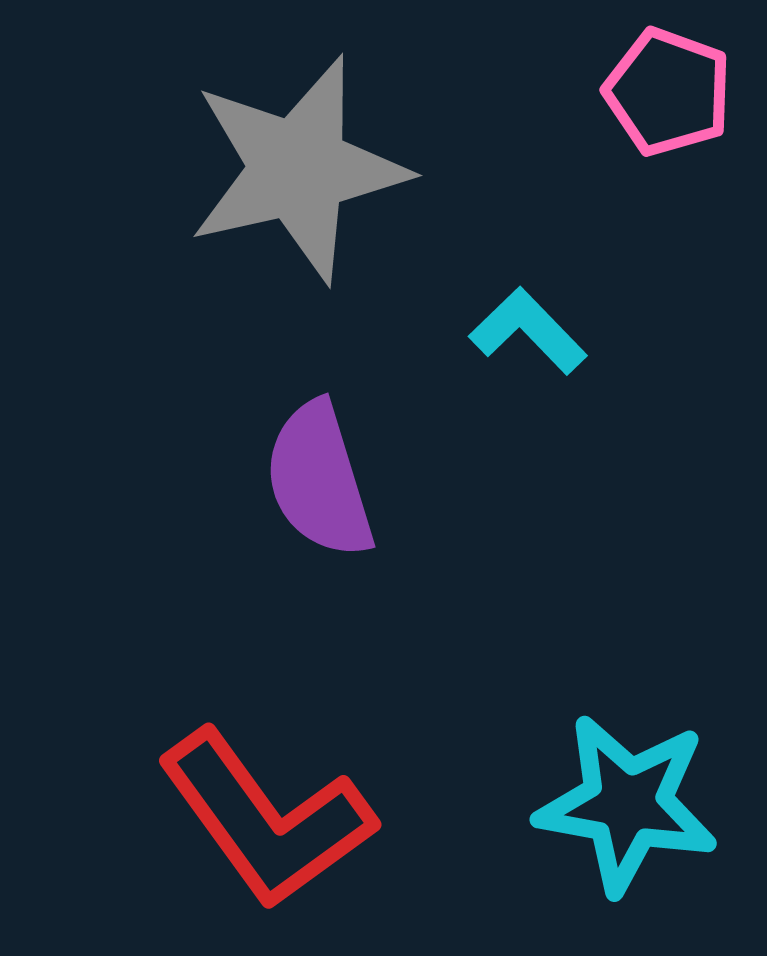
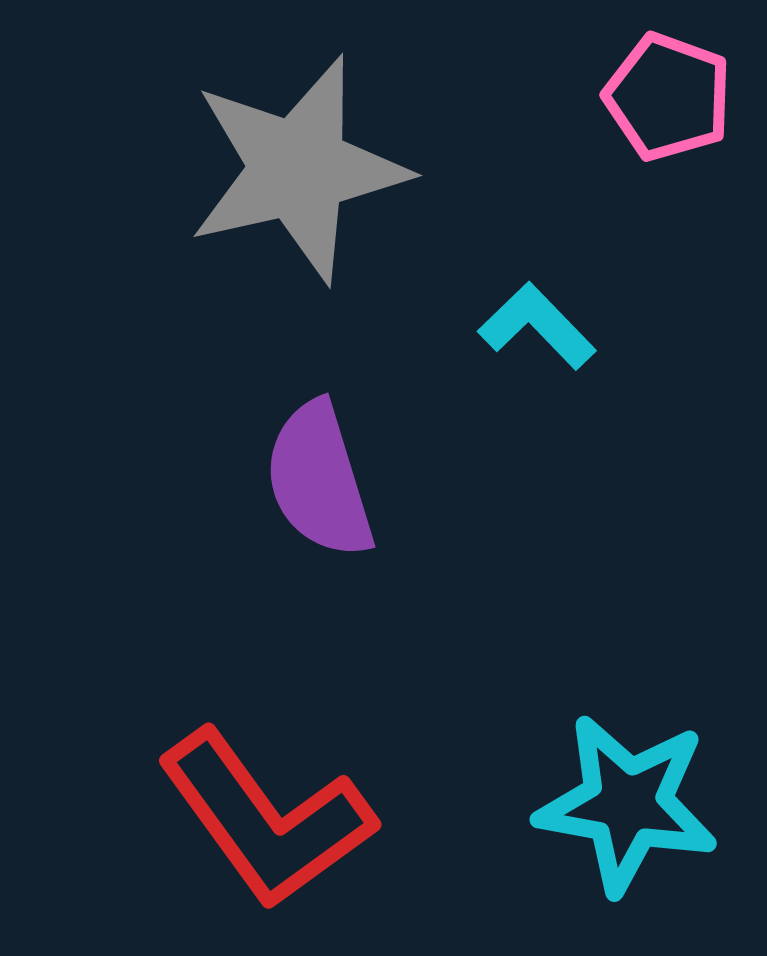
pink pentagon: moved 5 px down
cyan L-shape: moved 9 px right, 5 px up
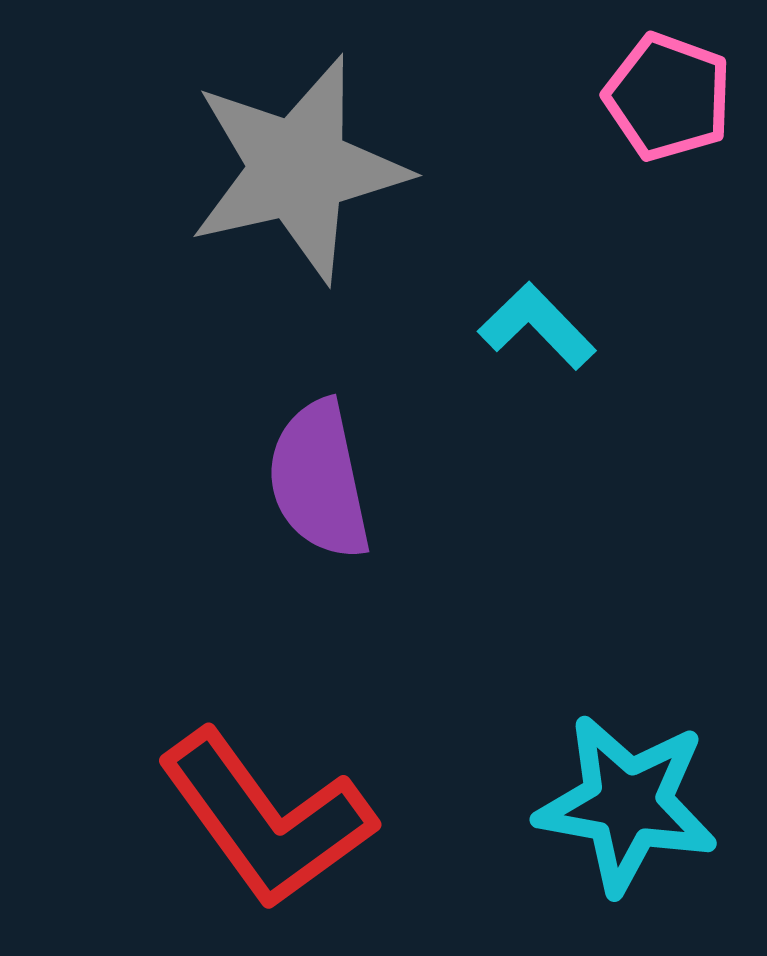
purple semicircle: rotated 5 degrees clockwise
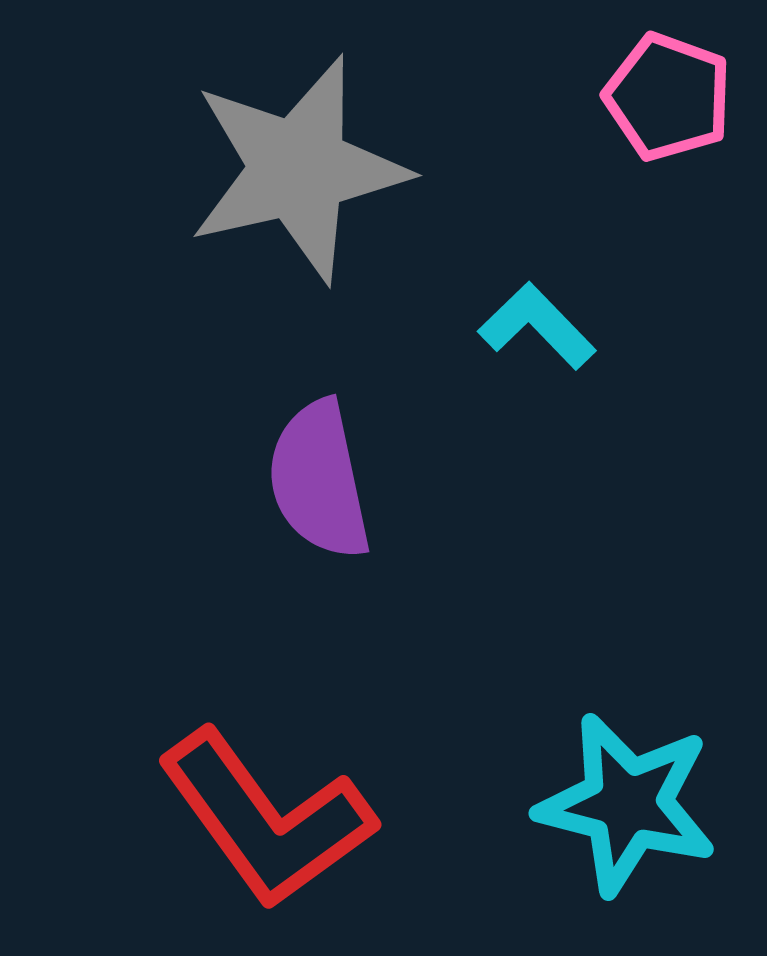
cyan star: rotated 4 degrees clockwise
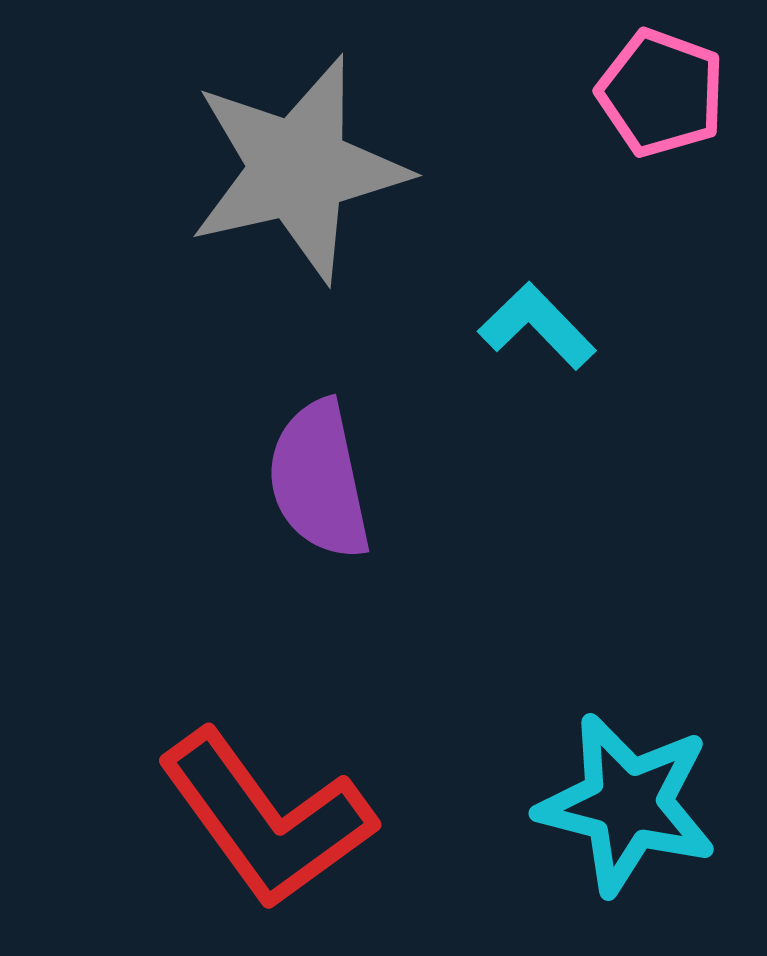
pink pentagon: moved 7 px left, 4 px up
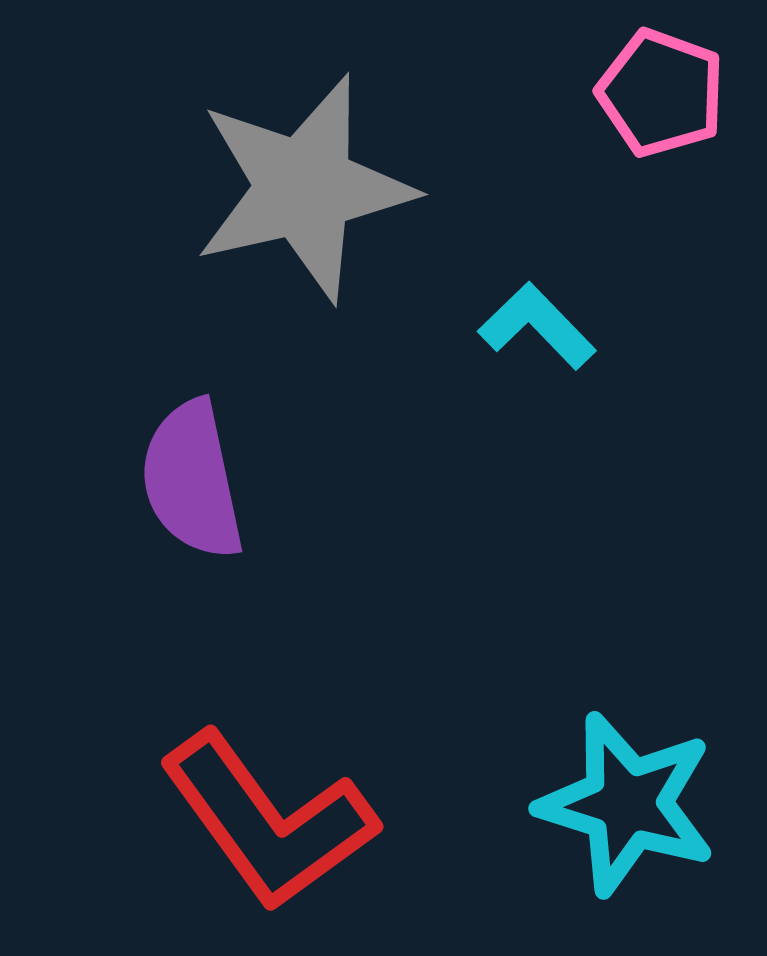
gray star: moved 6 px right, 19 px down
purple semicircle: moved 127 px left
cyan star: rotated 3 degrees clockwise
red L-shape: moved 2 px right, 2 px down
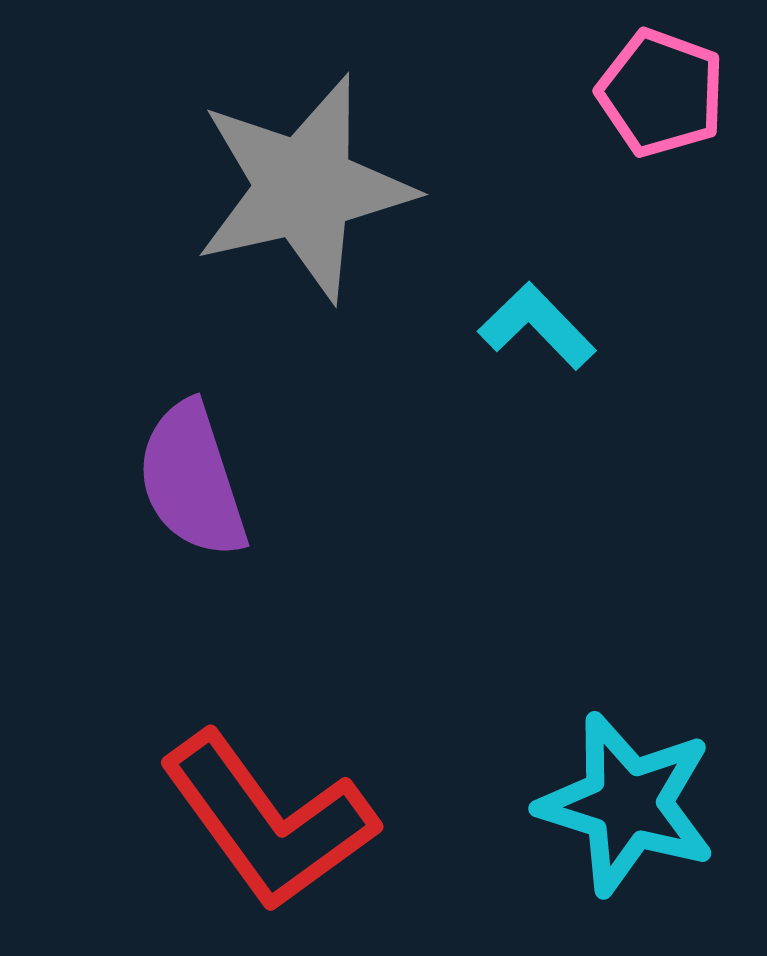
purple semicircle: rotated 6 degrees counterclockwise
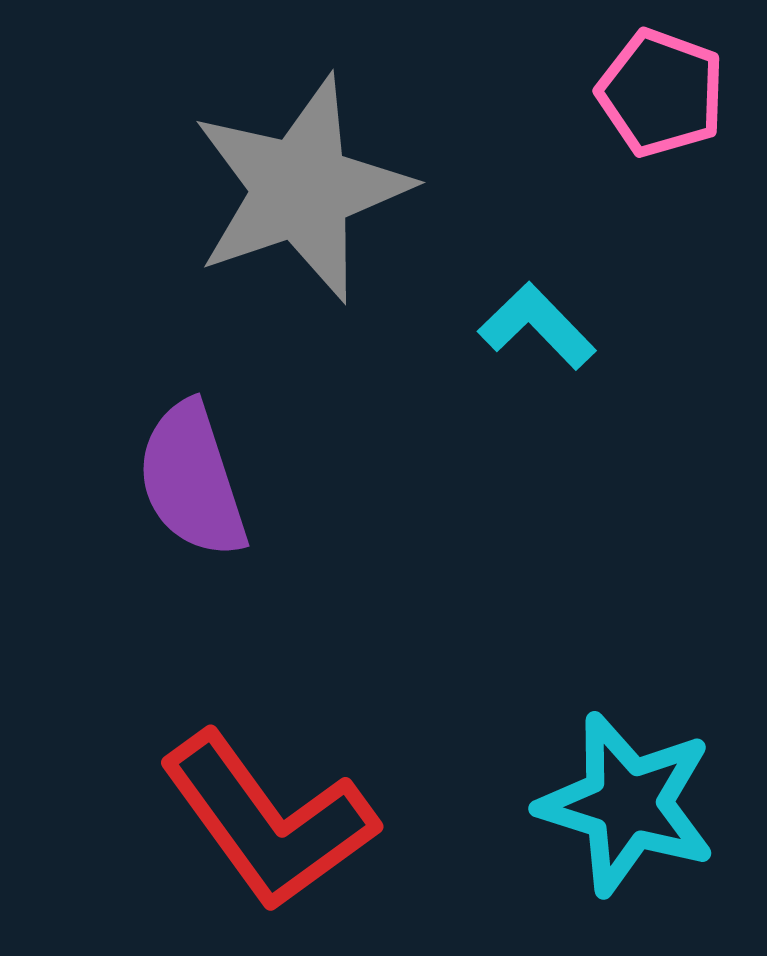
gray star: moved 3 px left, 1 px down; rotated 6 degrees counterclockwise
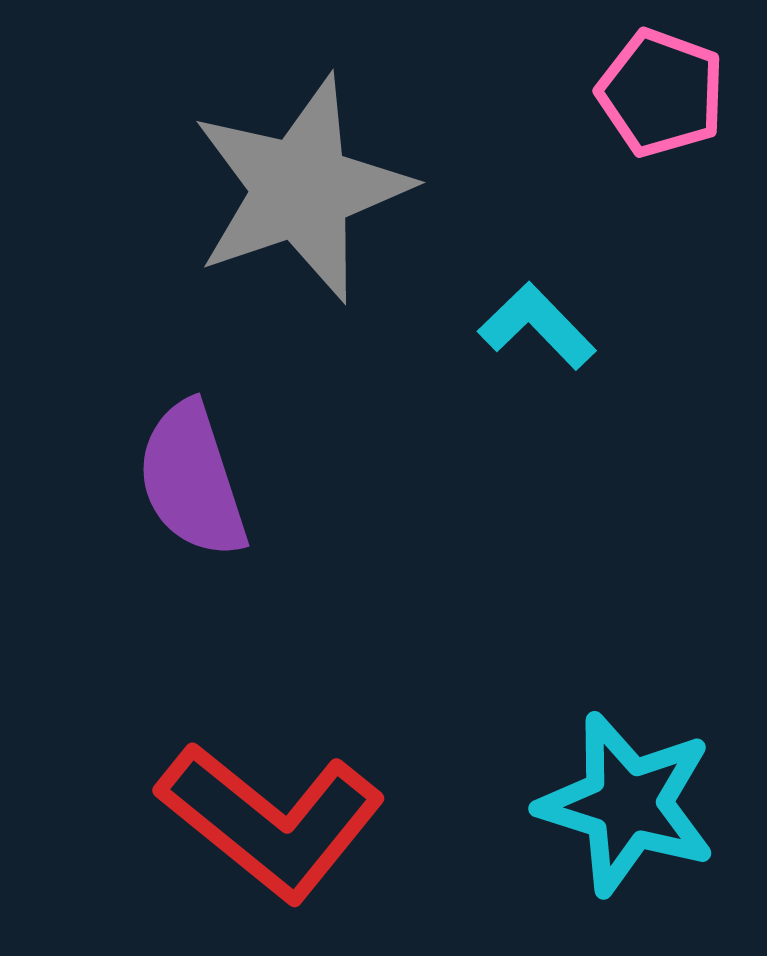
red L-shape: moved 3 px right; rotated 15 degrees counterclockwise
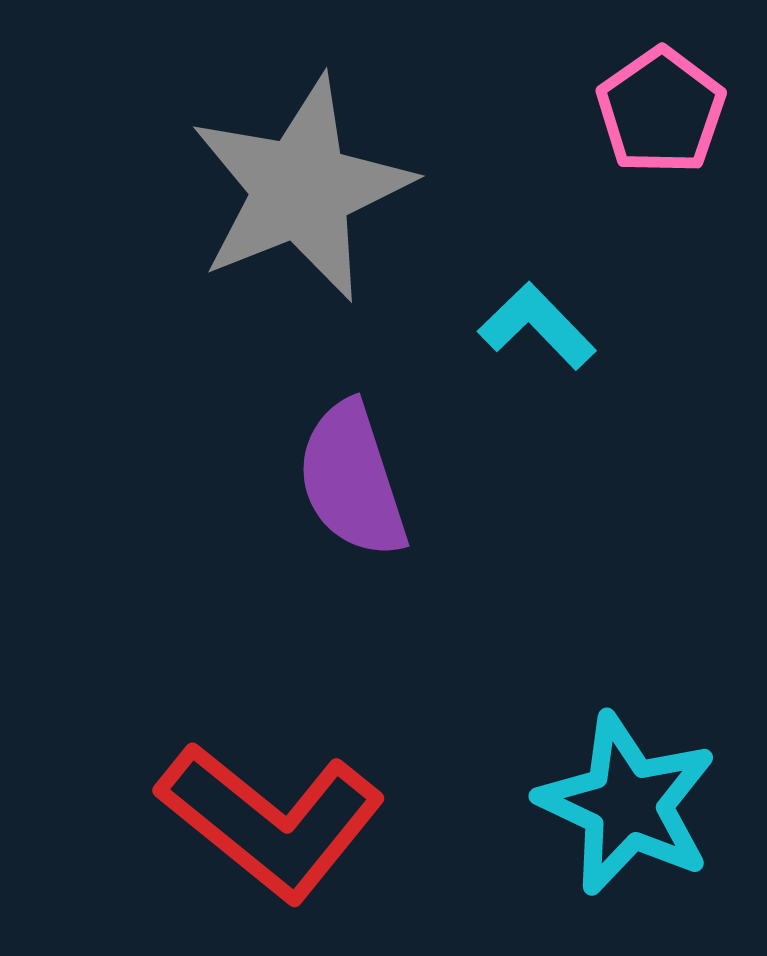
pink pentagon: moved 18 px down; rotated 17 degrees clockwise
gray star: rotated 3 degrees counterclockwise
purple semicircle: moved 160 px right
cyan star: rotated 8 degrees clockwise
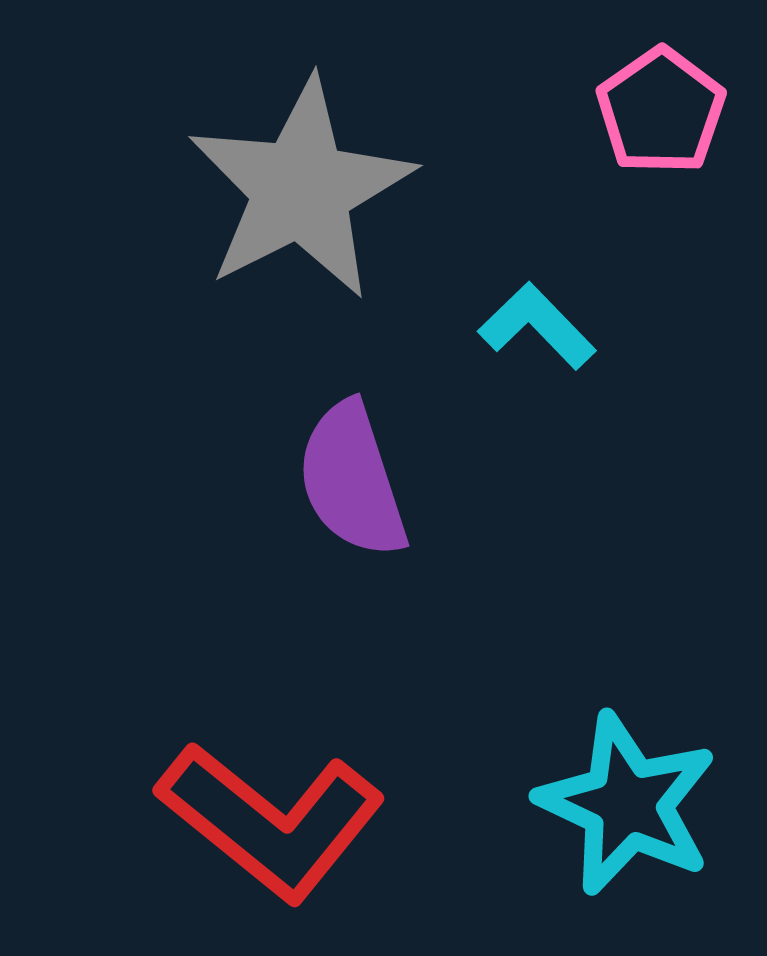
gray star: rotated 5 degrees counterclockwise
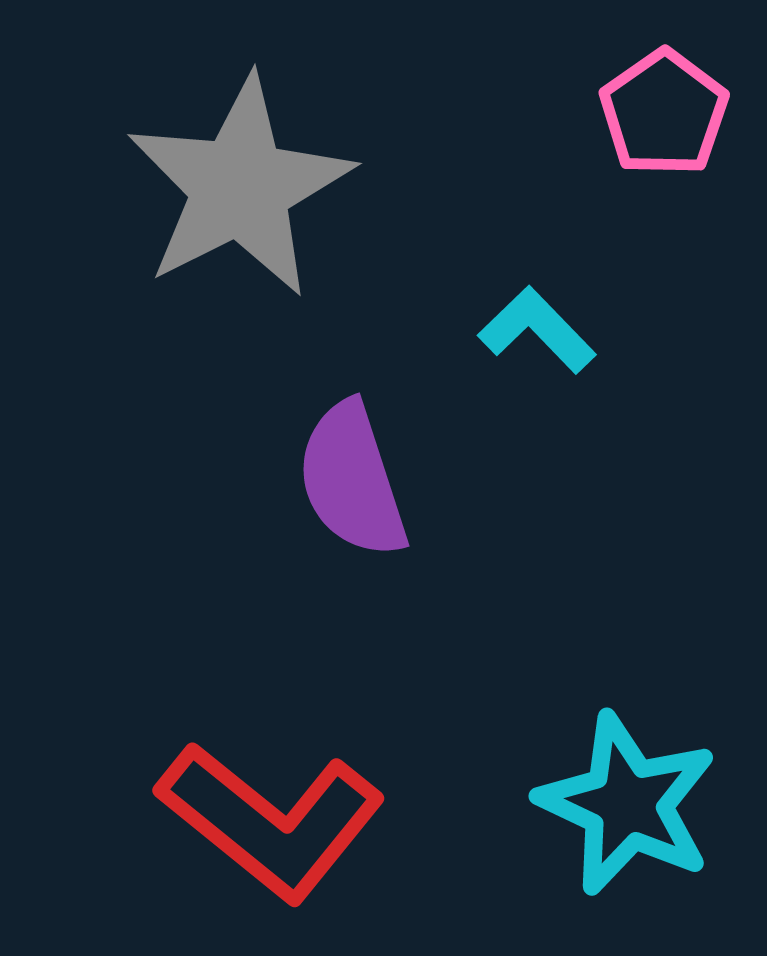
pink pentagon: moved 3 px right, 2 px down
gray star: moved 61 px left, 2 px up
cyan L-shape: moved 4 px down
